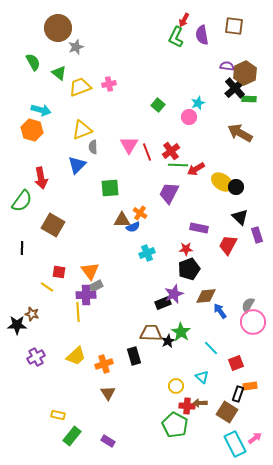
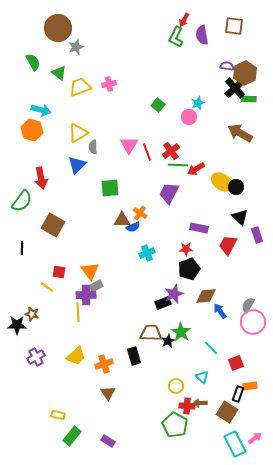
yellow triangle at (82, 130): moved 4 px left, 3 px down; rotated 10 degrees counterclockwise
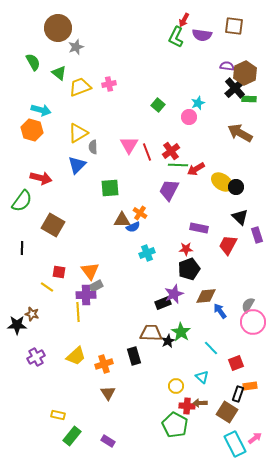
purple semicircle at (202, 35): rotated 72 degrees counterclockwise
red arrow at (41, 178): rotated 65 degrees counterclockwise
purple trapezoid at (169, 193): moved 3 px up
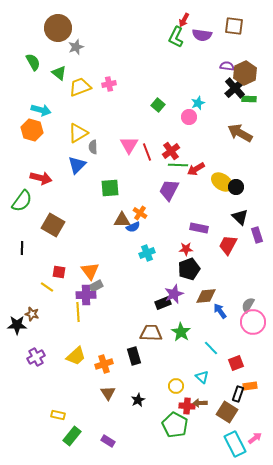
black star at (168, 341): moved 30 px left, 59 px down
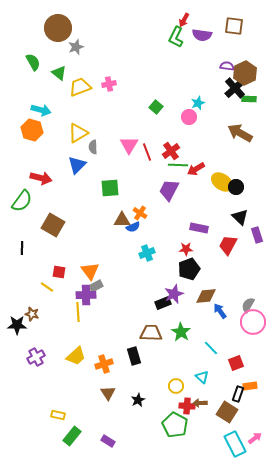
green square at (158, 105): moved 2 px left, 2 px down
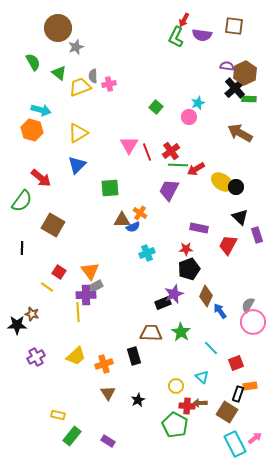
gray semicircle at (93, 147): moved 71 px up
red arrow at (41, 178): rotated 25 degrees clockwise
red square at (59, 272): rotated 24 degrees clockwise
brown diamond at (206, 296): rotated 60 degrees counterclockwise
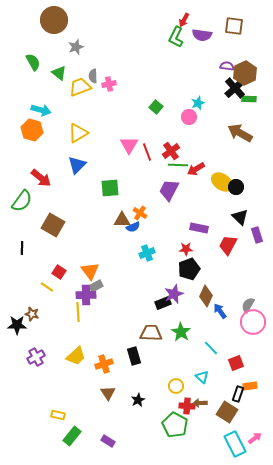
brown circle at (58, 28): moved 4 px left, 8 px up
